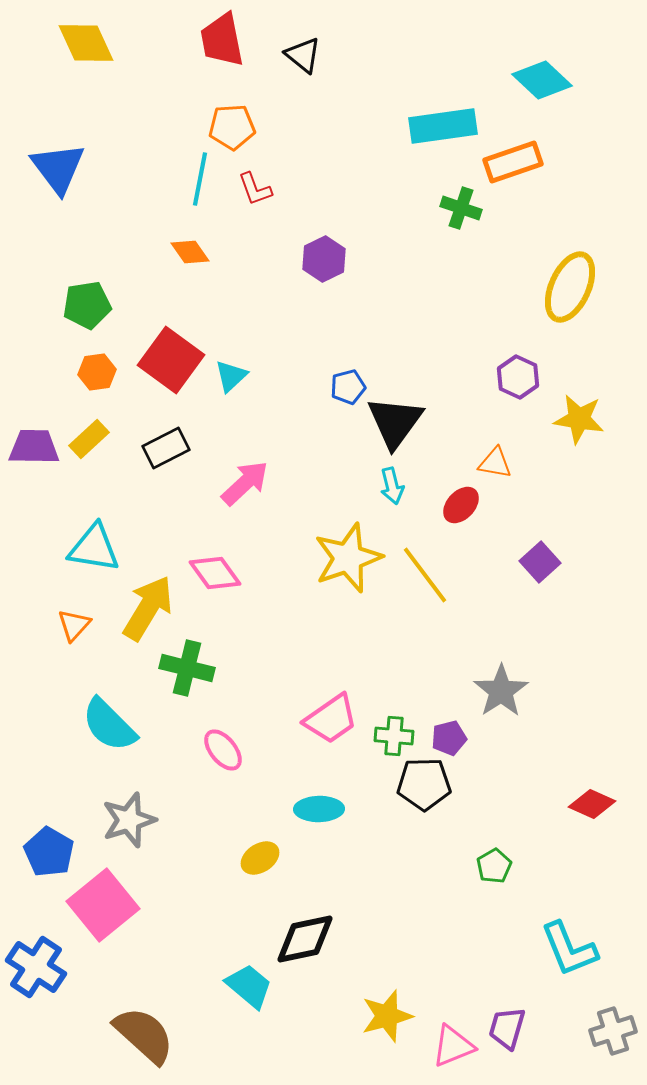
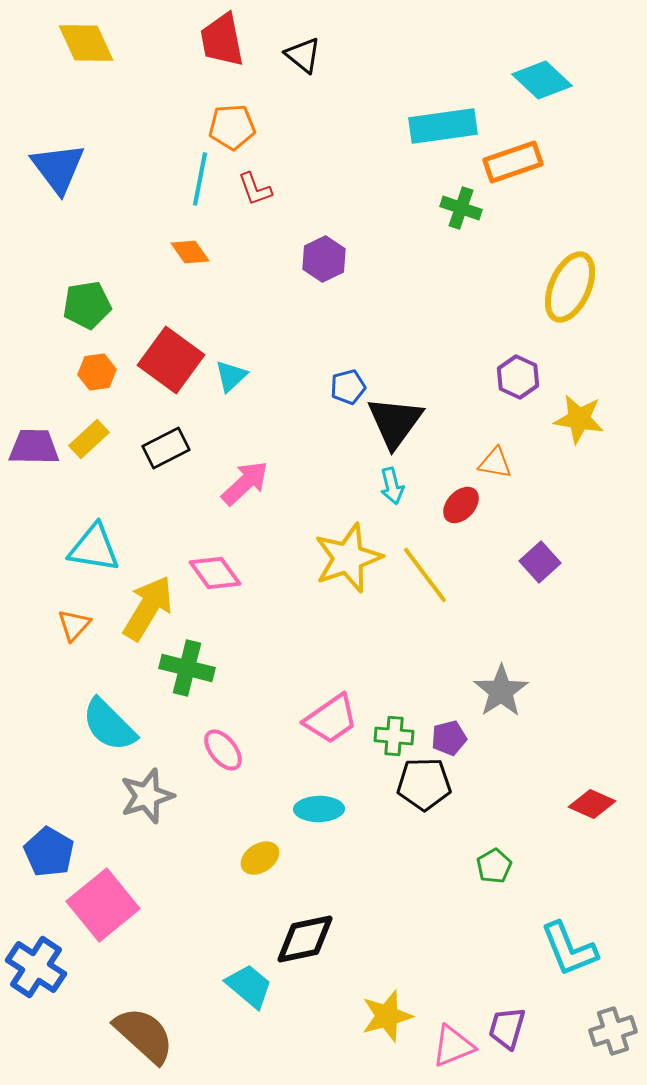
gray star at (129, 820): moved 18 px right, 24 px up
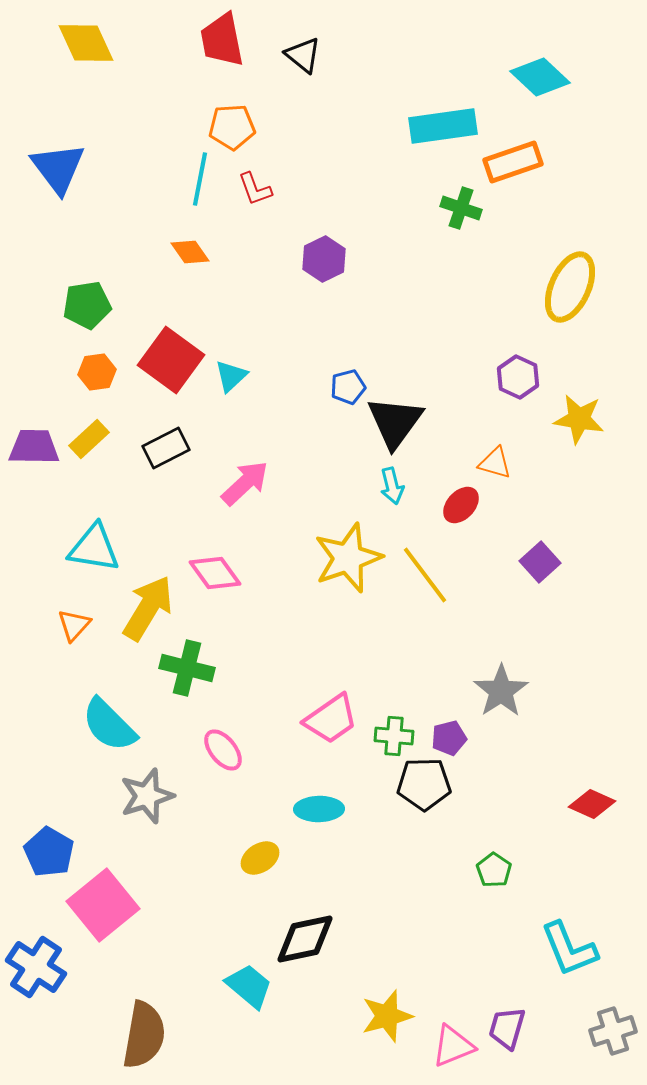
cyan diamond at (542, 80): moved 2 px left, 3 px up
orange triangle at (495, 463): rotated 6 degrees clockwise
green pentagon at (494, 866): moved 4 px down; rotated 8 degrees counterclockwise
brown semicircle at (144, 1035): rotated 58 degrees clockwise
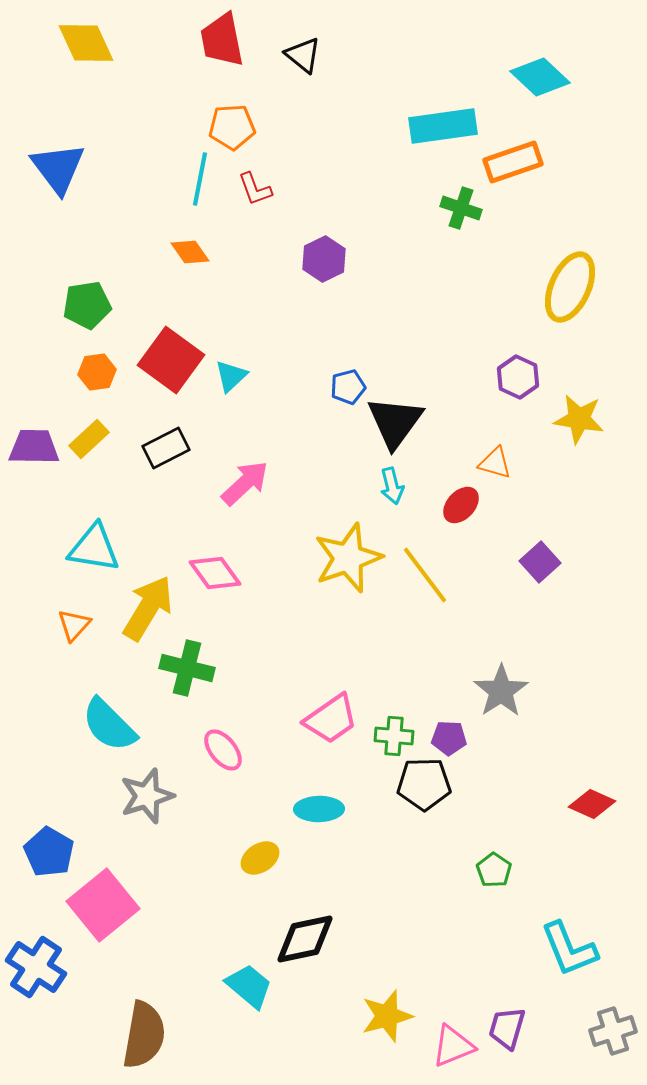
purple pentagon at (449, 738): rotated 16 degrees clockwise
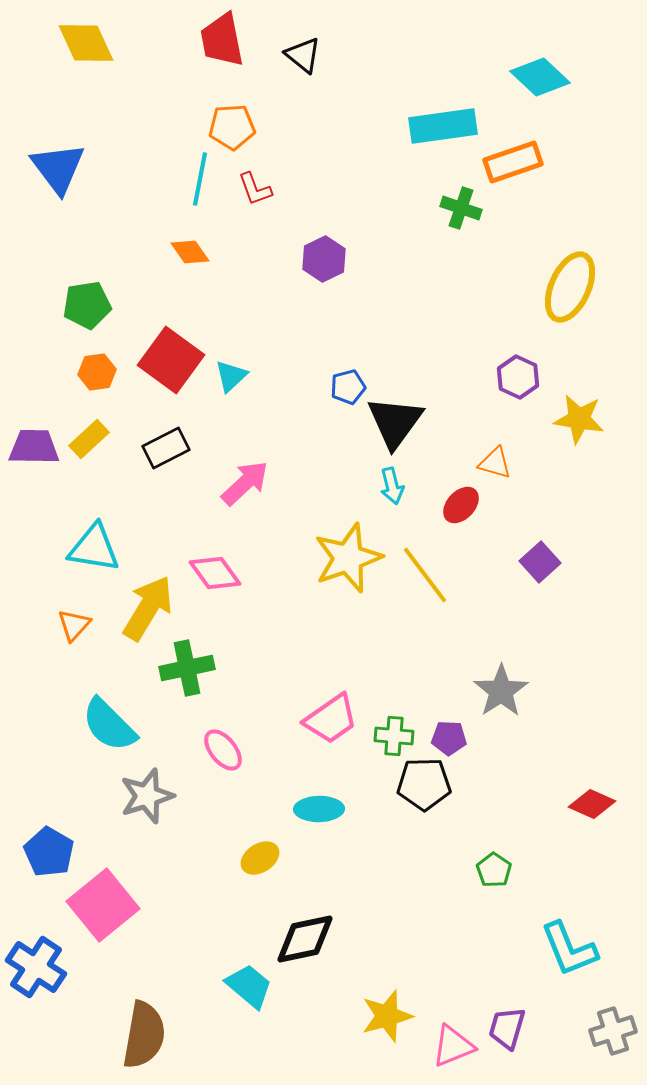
green cross at (187, 668): rotated 26 degrees counterclockwise
